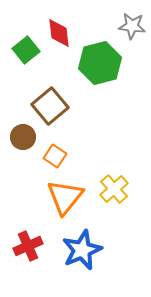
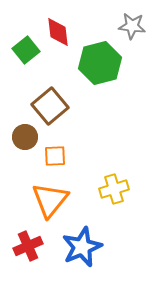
red diamond: moved 1 px left, 1 px up
brown circle: moved 2 px right
orange square: rotated 35 degrees counterclockwise
yellow cross: rotated 24 degrees clockwise
orange triangle: moved 15 px left, 3 px down
blue star: moved 3 px up
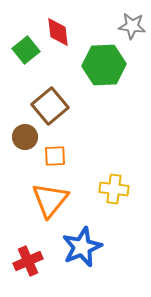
green hexagon: moved 4 px right, 2 px down; rotated 12 degrees clockwise
yellow cross: rotated 24 degrees clockwise
red cross: moved 15 px down
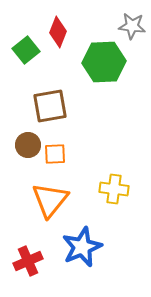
red diamond: rotated 28 degrees clockwise
green hexagon: moved 3 px up
brown square: rotated 30 degrees clockwise
brown circle: moved 3 px right, 8 px down
orange square: moved 2 px up
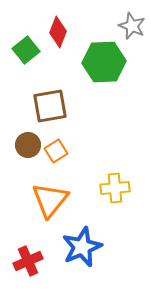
gray star: rotated 16 degrees clockwise
orange square: moved 1 px right, 3 px up; rotated 30 degrees counterclockwise
yellow cross: moved 1 px right, 1 px up; rotated 12 degrees counterclockwise
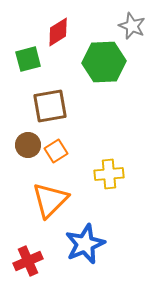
red diamond: rotated 36 degrees clockwise
green square: moved 2 px right, 9 px down; rotated 24 degrees clockwise
yellow cross: moved 6 px left, 14 px up
orange triangle: rotated 6 degrees clockwise
blue star: moved 3 px right, 3 px up
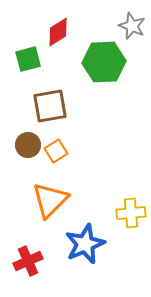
yellow cross: moved 22 px right, 39 px down
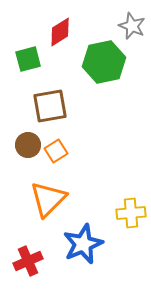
red diamond: moved 2 px right
green hexagon: rotated 9 degrees counterclockwise
orange triangle: moved 2 px left, 1 px up
blue star: moved 2 px left
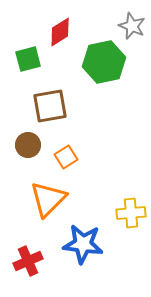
orange square: moved 10 px right, 6 px down
blue star: rotated 30 degrees clockwise
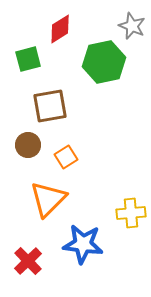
red diamond: moved 3 px up
red cross: rotated 20 degrees counterclockwise
